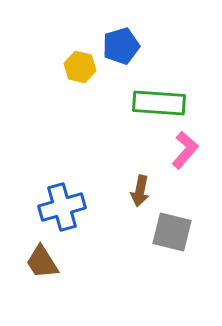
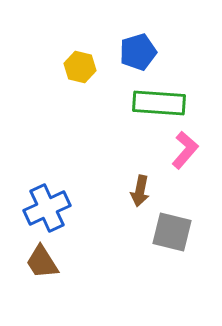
blue pentagon: moved 17 px right, 6 px down
blue cross: moved 15 px left, 1 px down; rotated 9 degrees counterclockwise
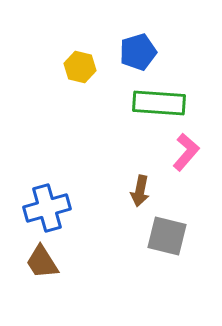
pink L-shape: moved 1 px right, 2 px down
blue cross: rotated 9 degrees clockwise
gray square: moved 5 px left, 4 px down
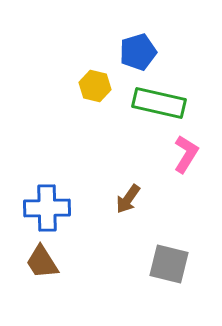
yellow hexagon: moved 15 px right, 19 px down
green rectangle: rotated 9 degrees clockwise
pink L-shape: moved 2 px down; rotated 9 degrees counterclockwise
brown arrow: moved 12 px left, 8 px down; rotated 24 degrees clockwise
blue cross: rotated 15 degrees clockwise
gray square: moved 2 px right, 28 px down
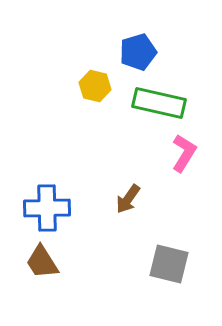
pink L-shape: moved 2 px left, 1 px up
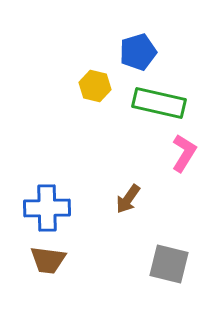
brown trapezoid: moved 6 px right, 2 px up; rotated 51 degrees counterclockwise
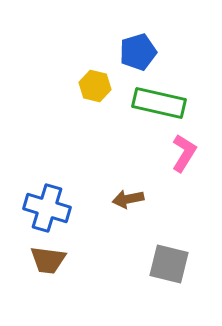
brown arrow: rotated 44 degrees clockwise
blue cross: rotated 18 degrees clockwise
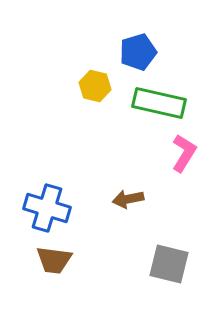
brown trapezoid: moved 6 px right
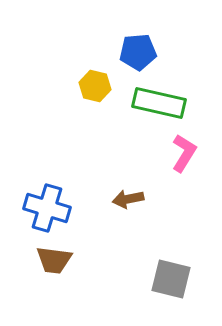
blue pentagon: rotated 12 degrees clockwise
gray square: moved 2 px right, 15 px down
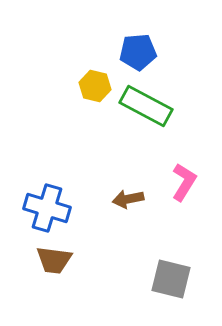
green rectangle: moved 13 px left, 3 px down; rotated 15 degrees clockwise
pink L-shape: moved 29 px down
